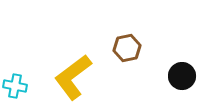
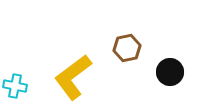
black circle: moved 12 px left, 4 px up
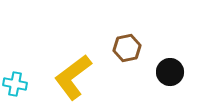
cyan cross: moved 2 px up
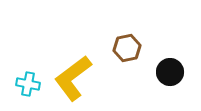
yellow L-shape: moved 1 px down
cyan cross: moved 13 px right
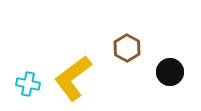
brown hexagon: rotated 20 degrees counterclockwise
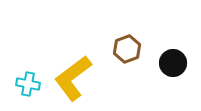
brown hexagon: moved 1 px down; rotated 12 degrees clockwise
black circle: moved 3 px right, 9 px up
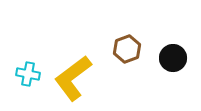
black circle: moved 5 px up
cyan cross: moved 10 px up
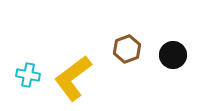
black circle: moved 3 px up
cyan cross: moved 1 px down
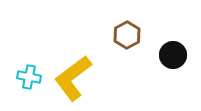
brown hexagon: moved 14 px up; rotated 8 degrees counterclockwise
cyan cross: moved 1 px right, 2 px down
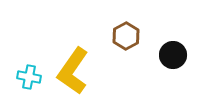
brown hexagon: moved 1 px left, 1 px down
yellow L-shape: moved 7 px up; rotated 18 degrees counterclockwise
